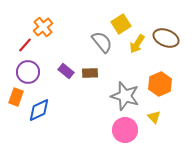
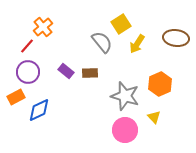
brown ellipse: moved 10 px right; rotated 15 degrees counterclockwise
red line: moved 2 px right, 1 px down
orange rectangle: rotated 42 degrees clockwise
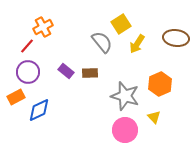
orange cross: rotated 12 degrees clockwise
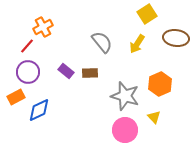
yellow square: moved 26 px right, 10 px up
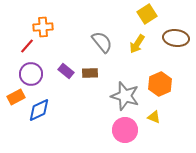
orange cross: rotated 24 degrees clockwise
purple circle: moved 3 px right, 2 px down
yellow triangle: rotated 24 degrees counterclockwise
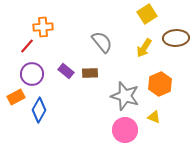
brown ellipse: rotated 10 degrees counterclockwise
yellow arrow: moved 7 px right, 4 px down
purple circle: moved 1 px right
blue diamond: rotated 35 degrees counterclockwise
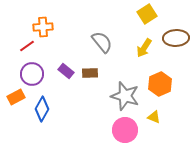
red line: rotated 14 degrees clockwise
blue diamond: moved 3 px right, 1 px up
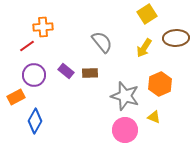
purple circle: moved 2 px right, 1 px down
blue diamond: moved 7 px left, 12 px down
